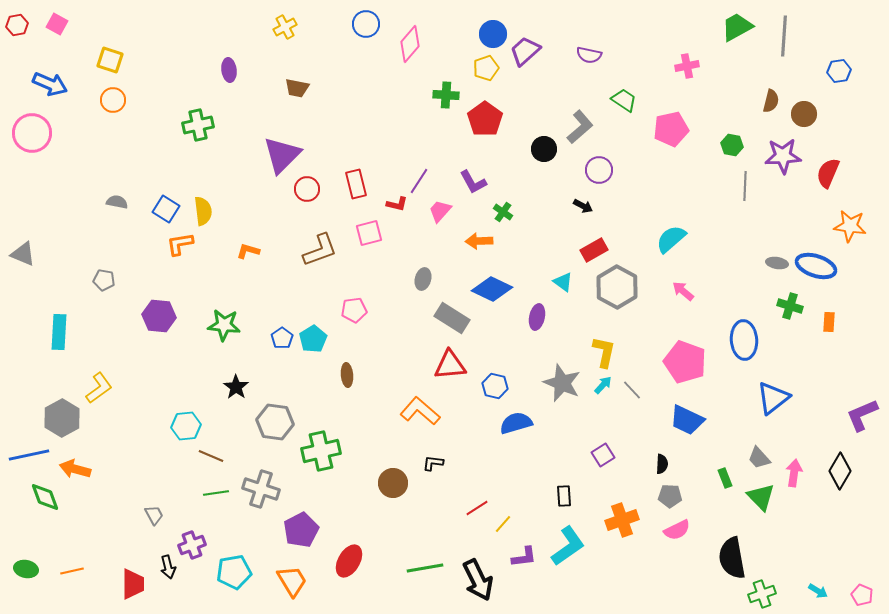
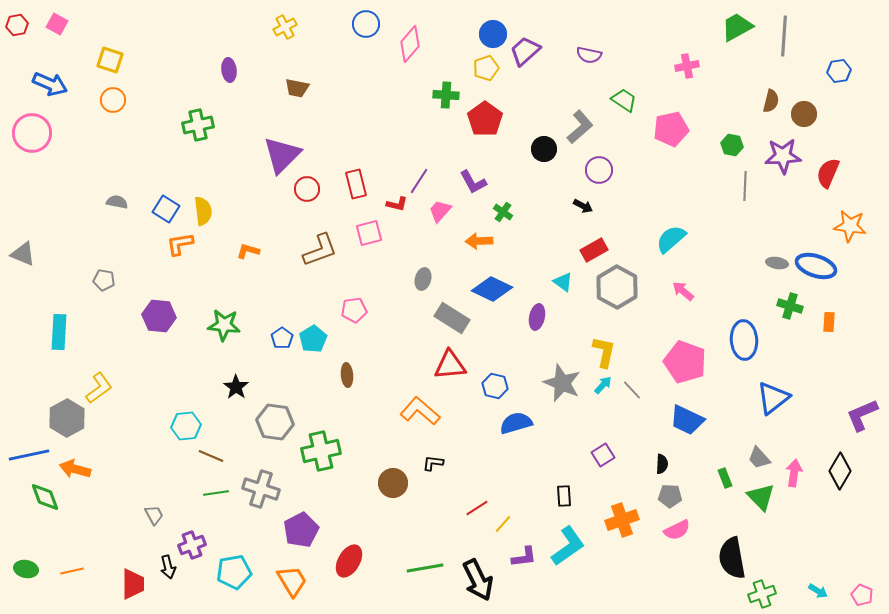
gray hexagon at (62, 418): moved 5 px right
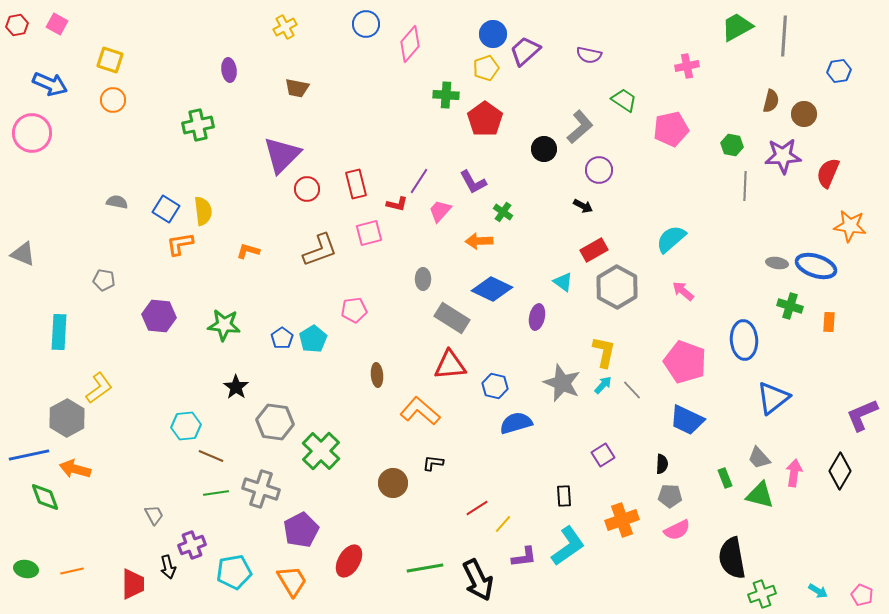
gray ellipse at (423, 279): rotated 15 degrees counterclockwise
brown ellipse at (347, 375): moved 30 px right
green cross at (321, 451): rotated 33 degrees counterclockwise
green triangle at (761, 497): moved 1 px left, 2 px up; rotated 32 degrees counterclockwise
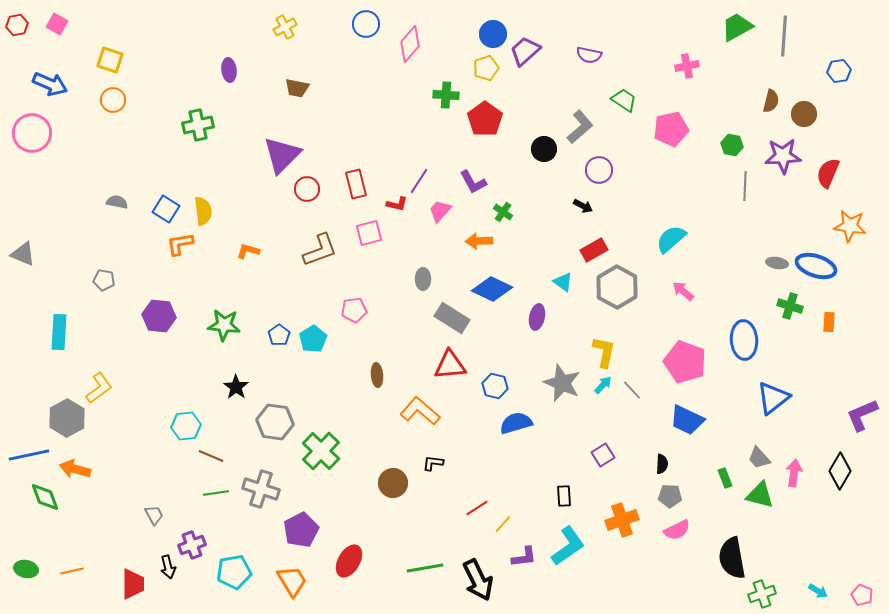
blue pentagon at (282, 338): moved 3 px left, 3 px up
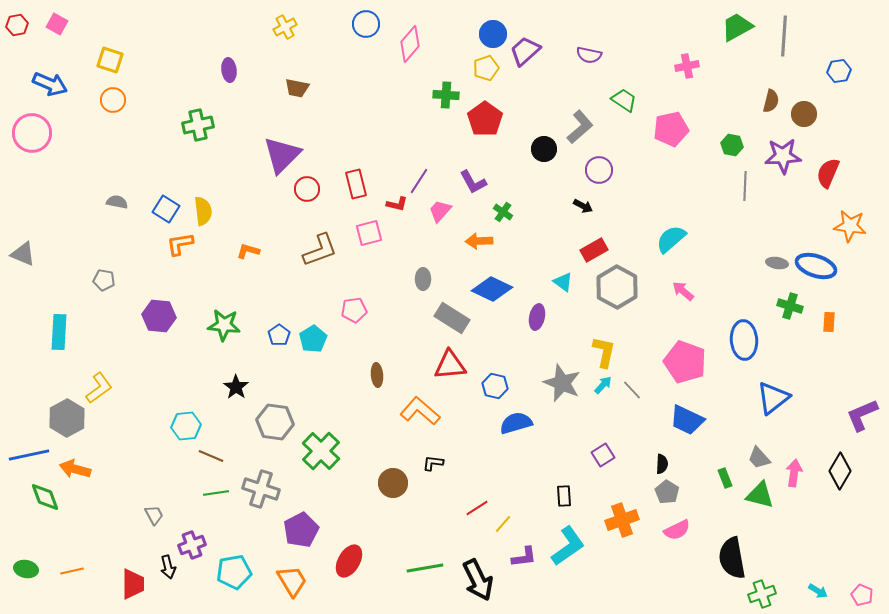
gray pentagon at (670, 496): moved 3 px left, 4 px up; rotated 30 degrees clockwise
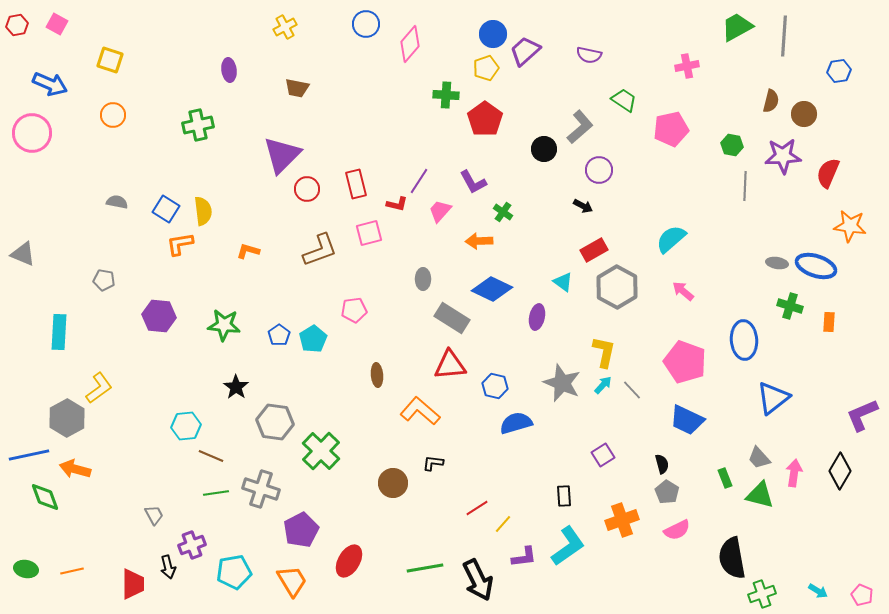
orange circle at (113, 100): moved 15 px down
black semicircle at (662, 464): rotated 18 degrees counterclockwise
